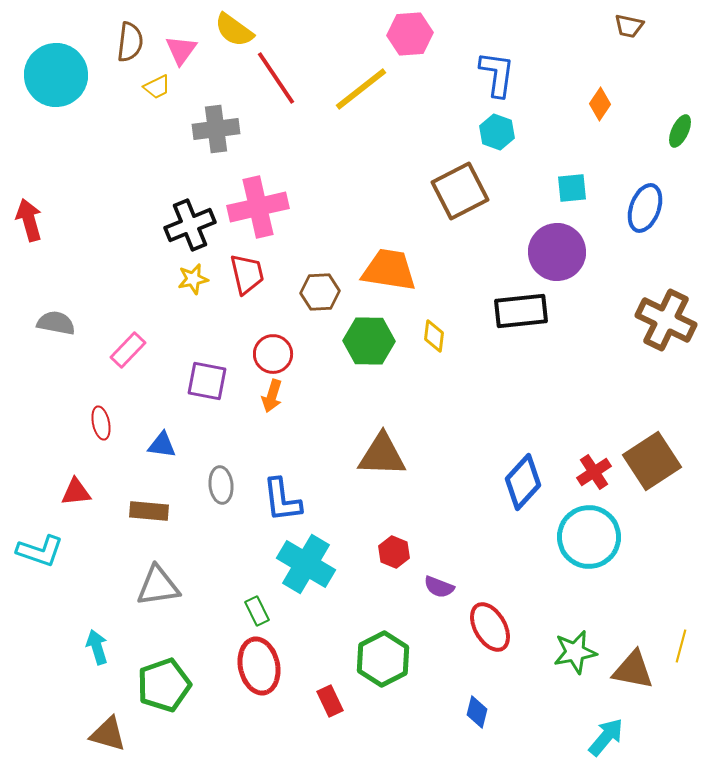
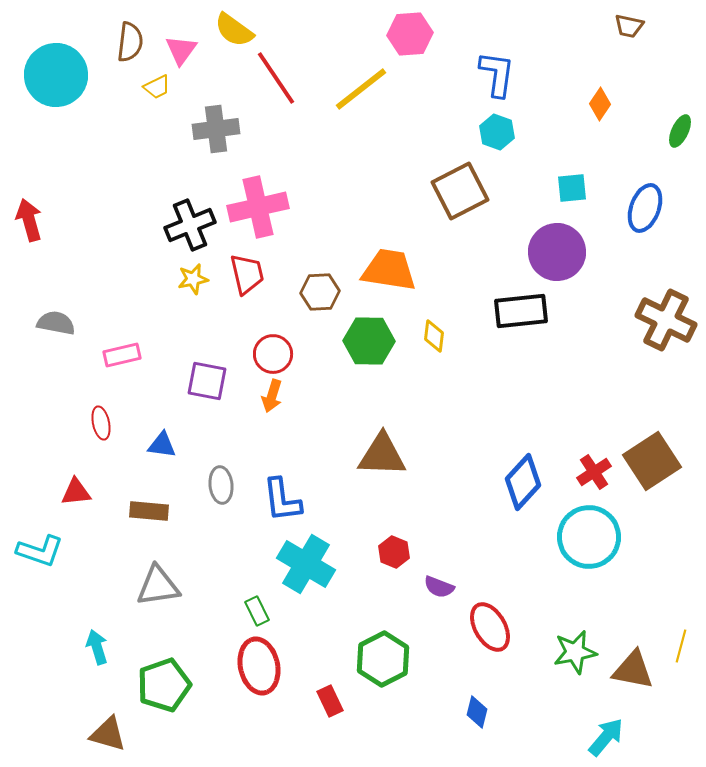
pink rectangle at (128, 350): moved 6 px left, 5 px down; rotated 33 degrees clockwise
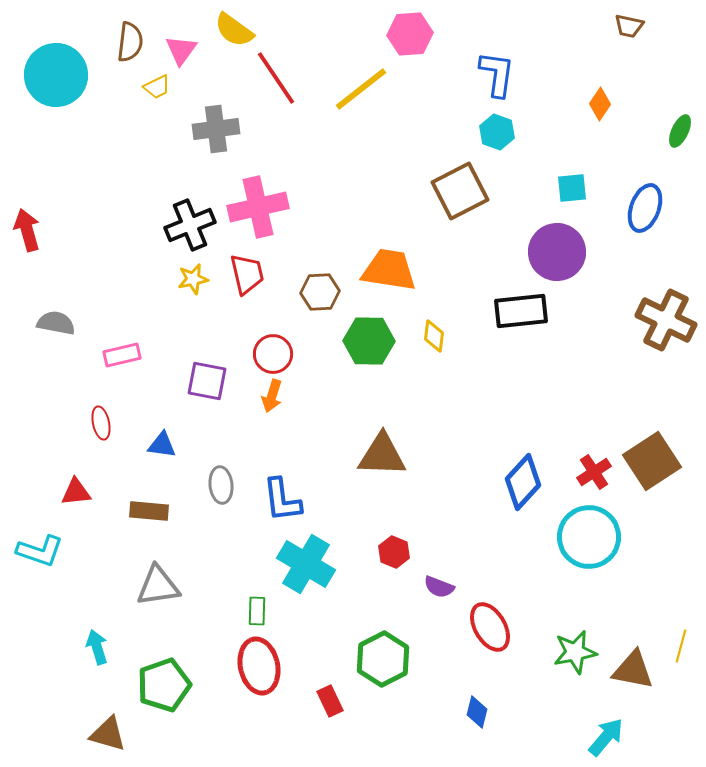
red arrow at (29, 220): moved 2 px left, 10 px down
green rectangle at (257, 611): rotated 28 degrees clockwise
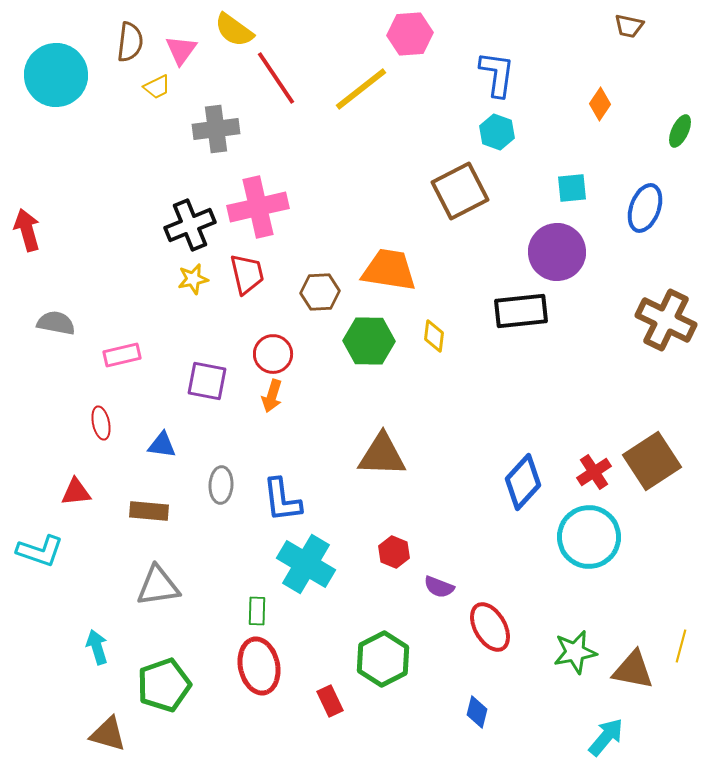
gray ellipse at (221, 485): rotated 9 degrees clockwise
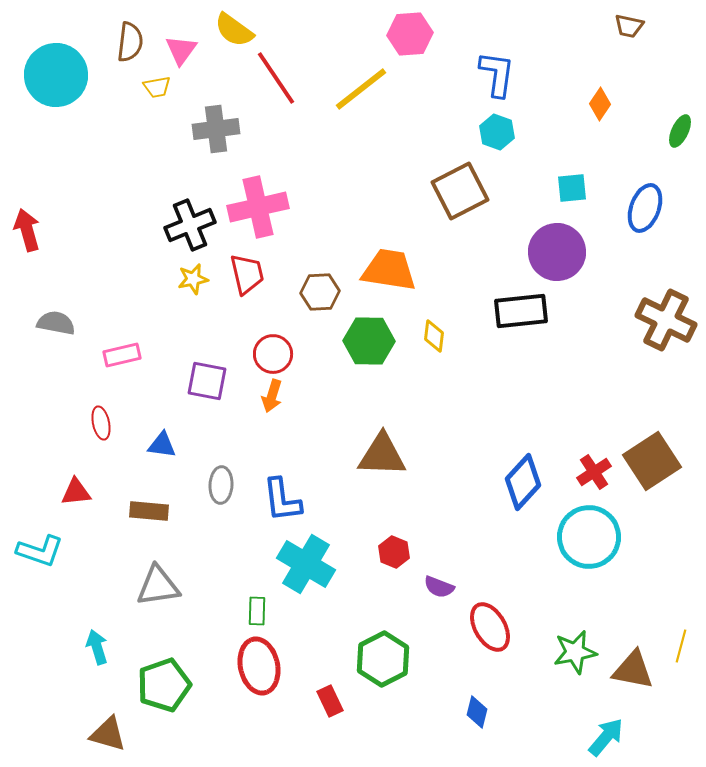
yellow trapezoid at (157, 87): rotated 16 degrees clockwise
